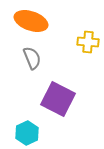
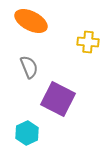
orange ellipse: rotated 8 degrees clockwise
gray semicircle: moved 3 px left, 9 px down
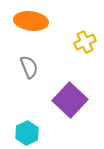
orange ellipse: rotated 20 degrees counterclockwise
yellow cross: moved 3 px left; rotated 30 degrees counterclockwise
purple square: moved 12 px right, 1 px down; rotated 16 degrees clockwise
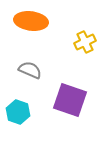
gray semicircle: moved 1 px right, 3 px down; rotated 45 degrees counterclockwise
purple square: rotated 24 degrees counterclockwise
cyan hexagon: moved 9 px left, 21 px up; rotated 15 degrees counterclockwise
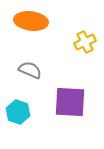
purple square: moved 2 px down; rotated 16 degrees counterclockwise
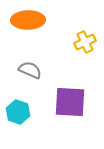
orange ellipse: moved 3 px left, 1 px up; rotated 8 degrees counterclockwise
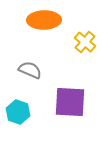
orange ellipse: moved 16 px right
yellow cross: rotated 25 degrees counterclockwise
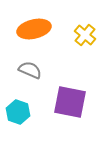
orange ellipse: moved 10 px left, 9 px down; rotated 12 degrees counterclockwise
yellow cross: moved 7 px up
purple square: rotated 8 degrees clockwise
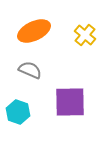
orange ellipse: moved 2 px down; rotated 12 degrees counterclockwise
purple square: rotated 12 degrees counterclockwise
